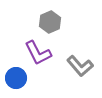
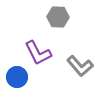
gray hexagon: moved 8 px right, 5 px up; rotated 25 degrees clockwise
blue circle: moved 1 px right, 1 px up
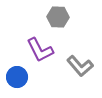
purple L-shape: moved 2 px right, 3 px up
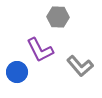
blue circle: moved 5 px up
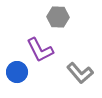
gray L-shape: moved 7 px down
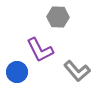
gray L-shape: moved 3 px left, 2 px up
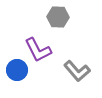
purple L-shape: moved 2 px left
blue circle: moved 2 px up
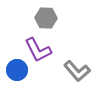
gray hexagon: moved 12 px left, 1 px down
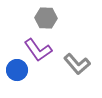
purple L-shape: rotated 8 degrees counterclockwise
gray L-shape: moved 7 px up
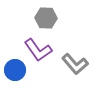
gray L-shape: moved 2 px left
blue circle: moved 2 px left
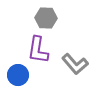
purple L-shape: rotated 44 degrees clockwise
blue circle: moved 3 px right, 5 px down
